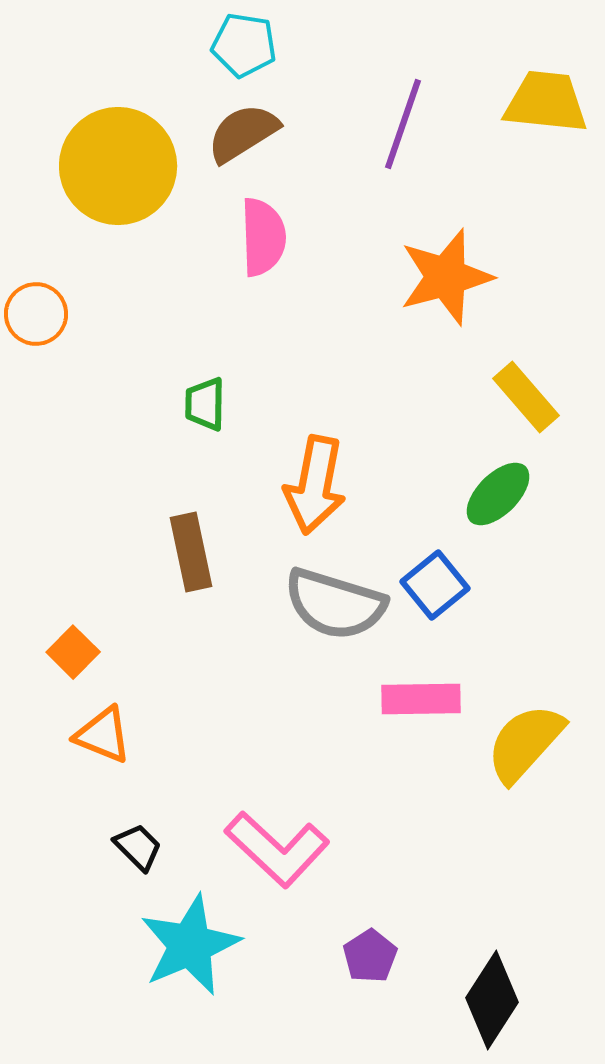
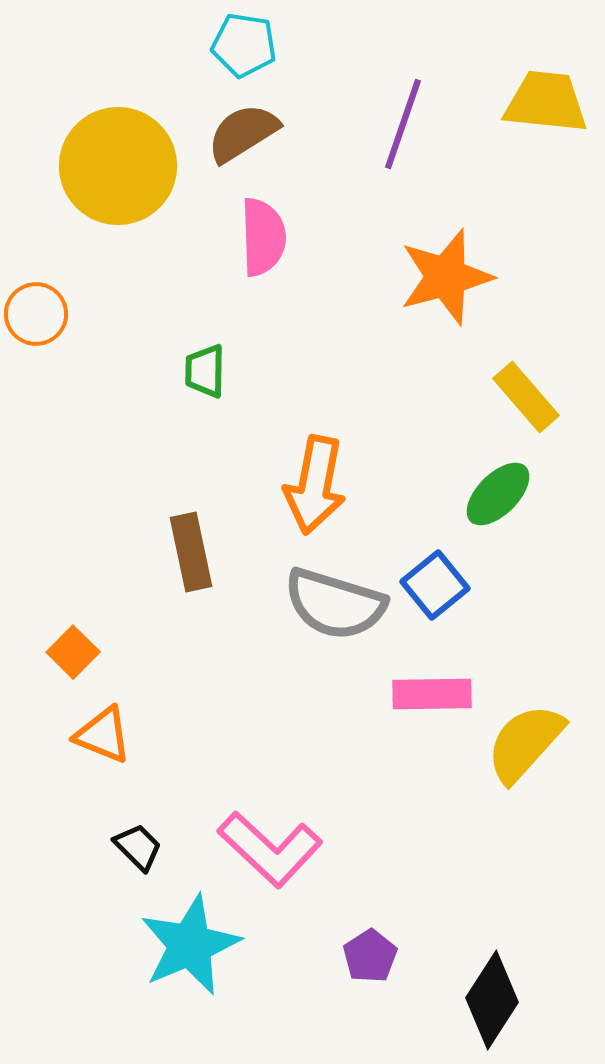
green trapezoid: moved 33 px up
pink rectangle: moved 11 px right, 5 px up
pink L-shape: moved 7 px left
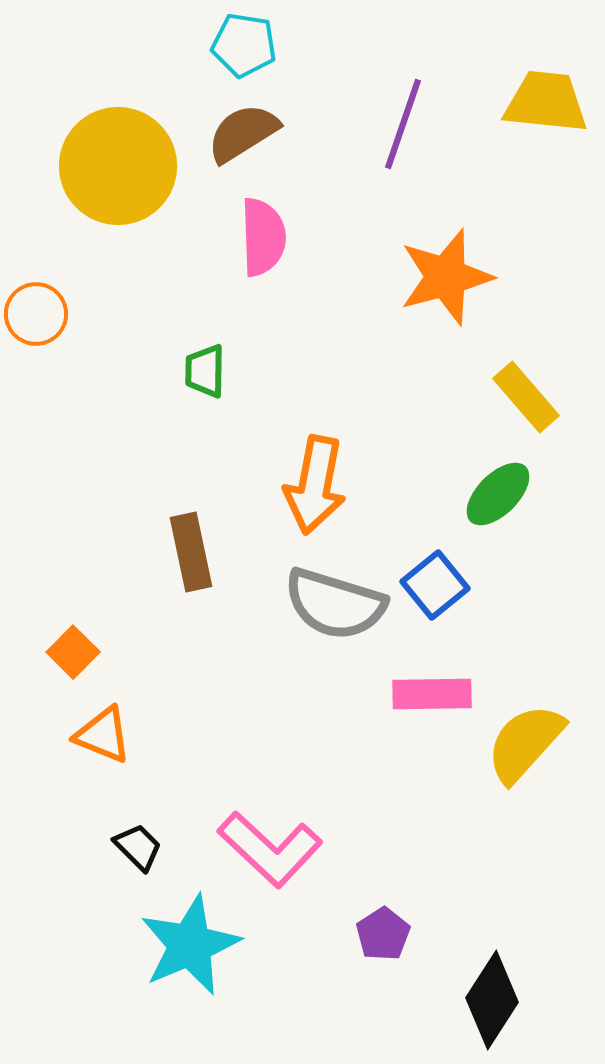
purple pentagon: moved 13 px right, 22 px up
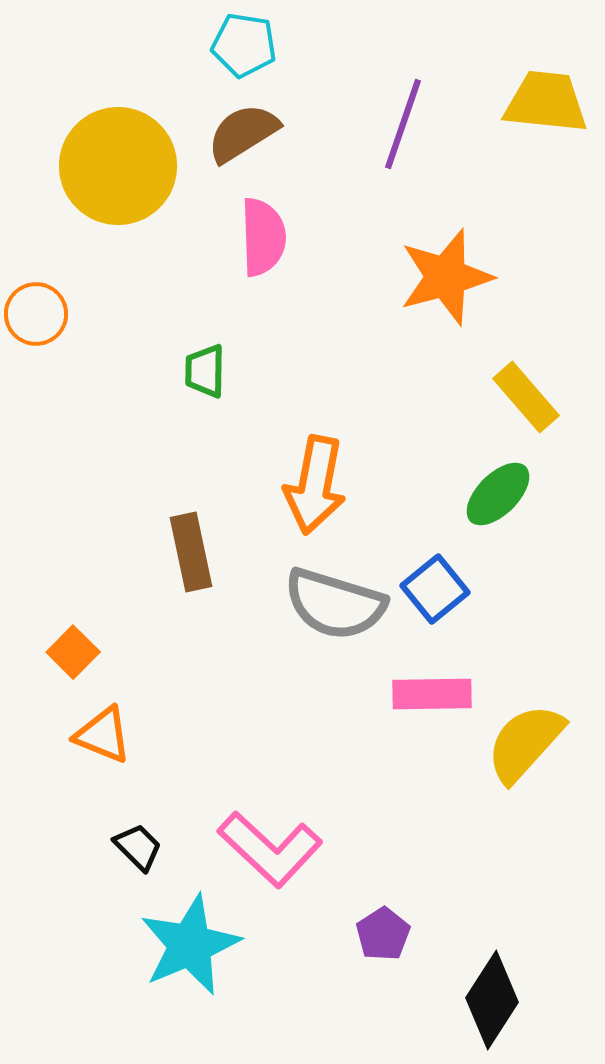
blue square: moved 4 px down
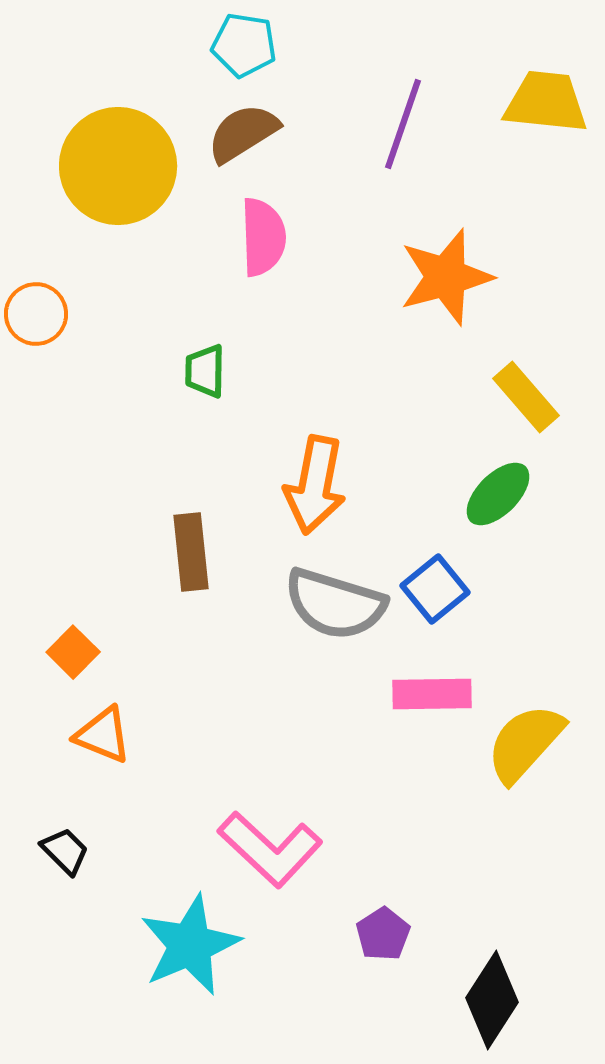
brown rectangle: rotated 6 degrees clockwise
black trapezoid: moved 73 px left, 4 px down
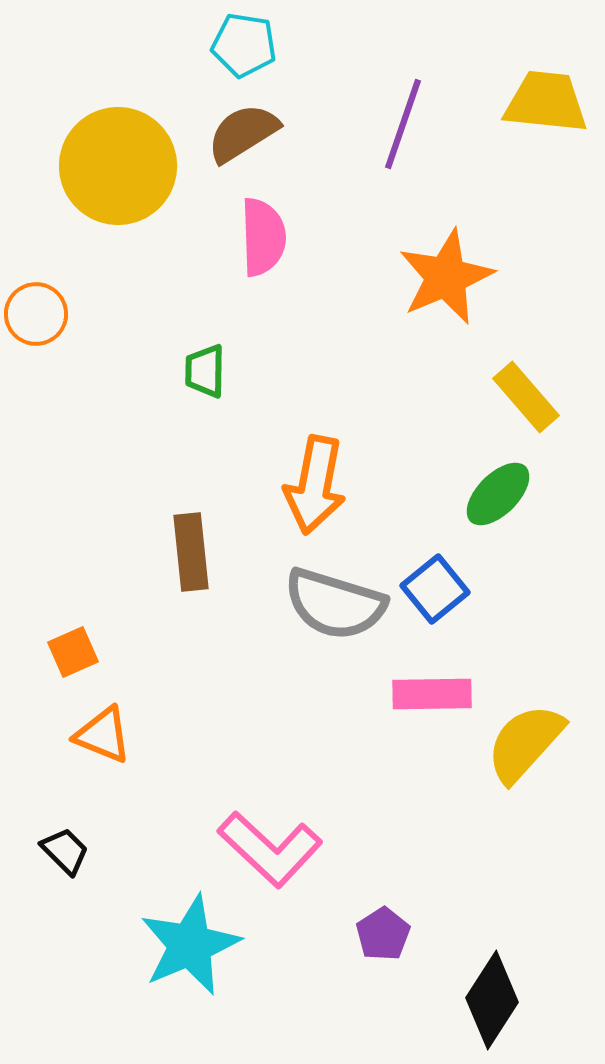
orange star: rotated 8 degrees counterclockwise
orange square: rotated 21 degrees clockwise
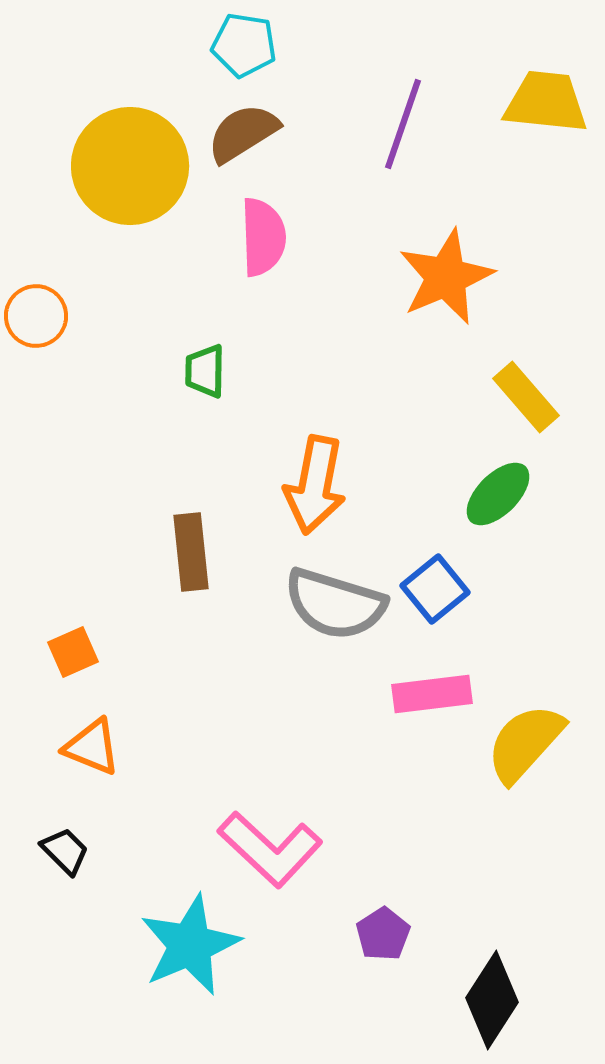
yellow circle: moved 12 px right
orange circle: moved 2 px down
pink rectangle: rotated 6 degrees counterclockwise
orange triangle: moved 11 px left, 12 px down
